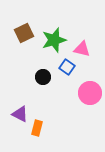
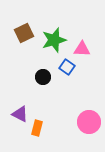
pink triangle: rotated 12 degrees counterclockwise
pink circle: moved 1 px left, 29 px down
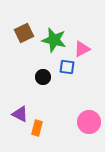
green star: rotated 30 degrees clockwise
pink triangle: rotated 30 degrees counterclockwise
blue square: rotated 28 degrees counterclockwise
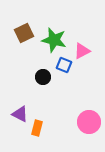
pink triangle: moved 2 px down
blue square: moved 3 px left, 2 px up; rotated 14 degrees clockwise
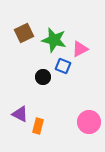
pink triangle: moved 2 px left, 2 px up
blue square: moved 1 px left, 1 px down
orange rectangle: moved 1 px right, 2 px up
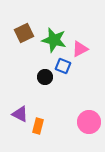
black circle: moved 2 px right
